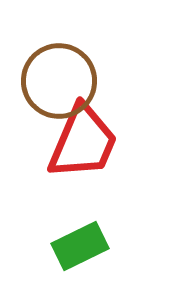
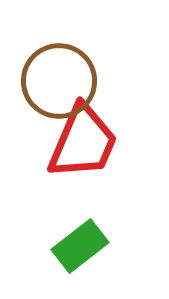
green rectangle: rotated 12 degrees counterclockwise
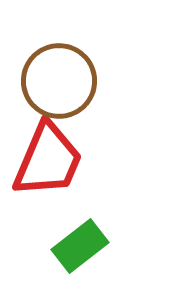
red trapezoid: moved 35 px left, 18 px down
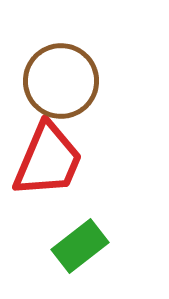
brown circle: moved 2 px right
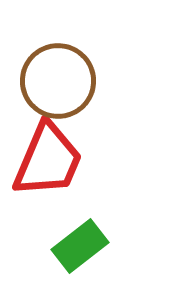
brown circle: moved 3 px left
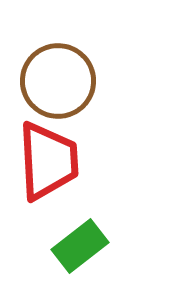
red trapezoid: moved 1 px down; rotated 26 degrees counterclockwise
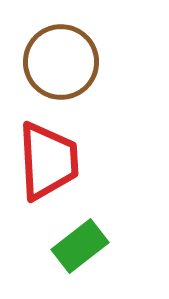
brown circle: moved 3 px right, 19 px up
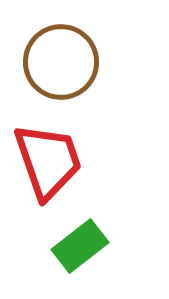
red trapezoid: rotated 16 degrees counterclockwise
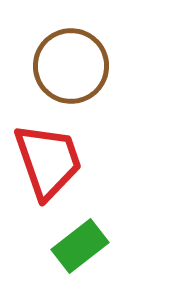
brown circle: moved 10 px right, 4 px down
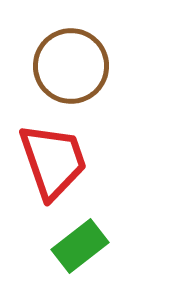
red trapezoid: moved 5 px right
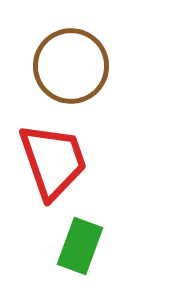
green rectangle: rotated 32 degrees counterclockwise
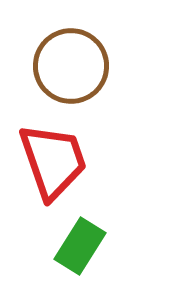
green rectangle: rotated 12 degrees clockwise
